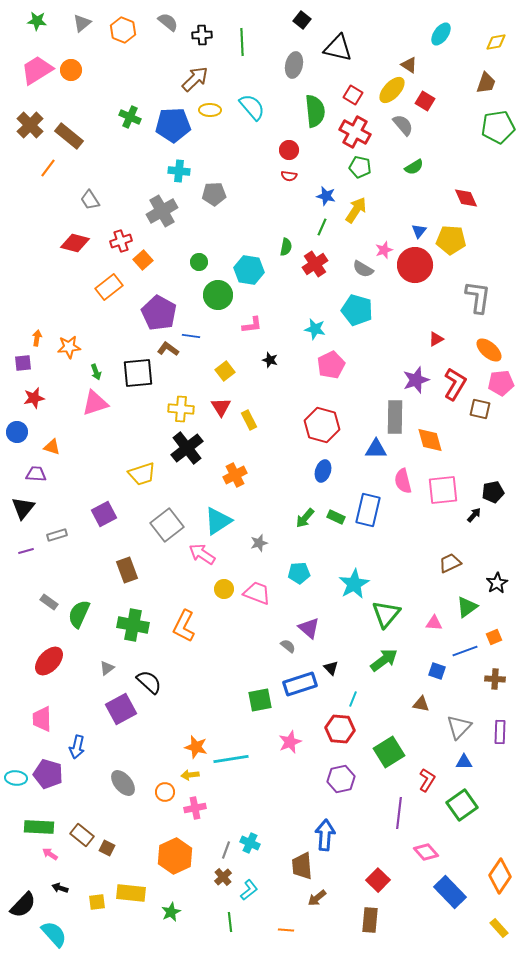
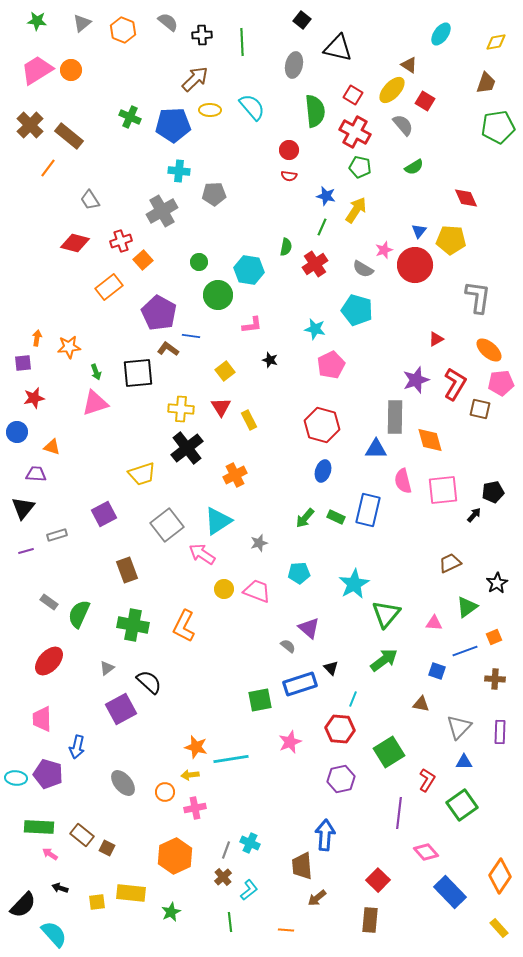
pink trapezoid at (257, 593): moved 2 px up
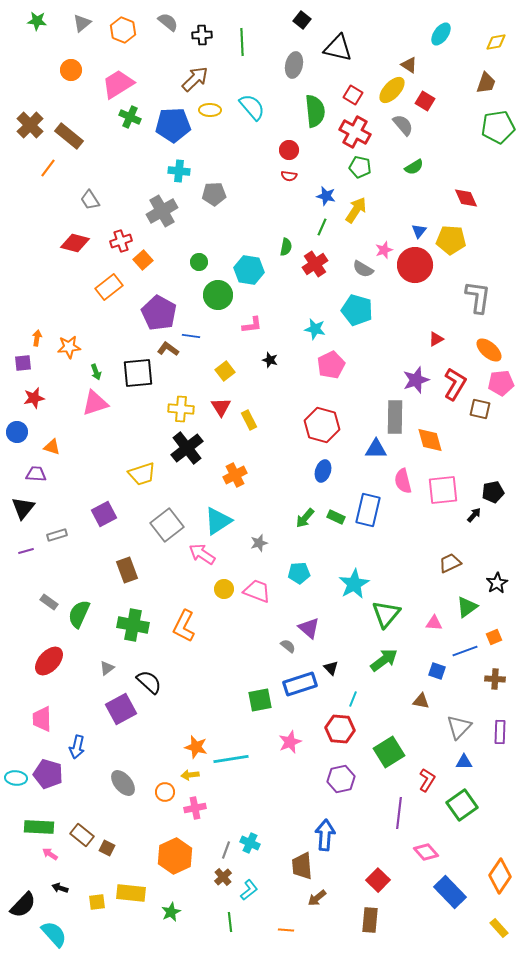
pink trapezoid at (37, 70): moved 81 px right, 14 px down
brown triangle at (421, 704): moved 3 px up
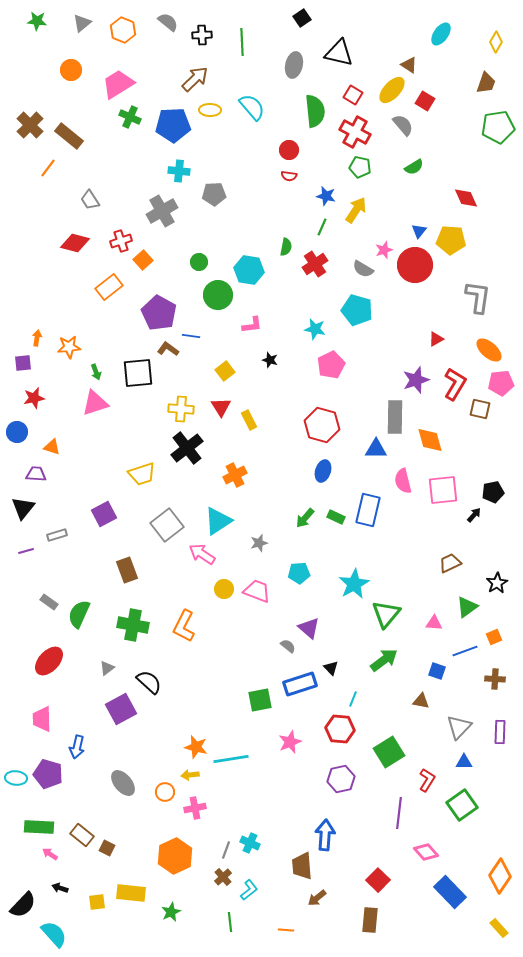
black square at (302, 20): moved 2 px up; rotated 18 degrees clockwise
yellow diamond at (496, 42): rotated 50 degrees counterclockwise
black triangle at (338, 48): moved 1 px right, 5 px down
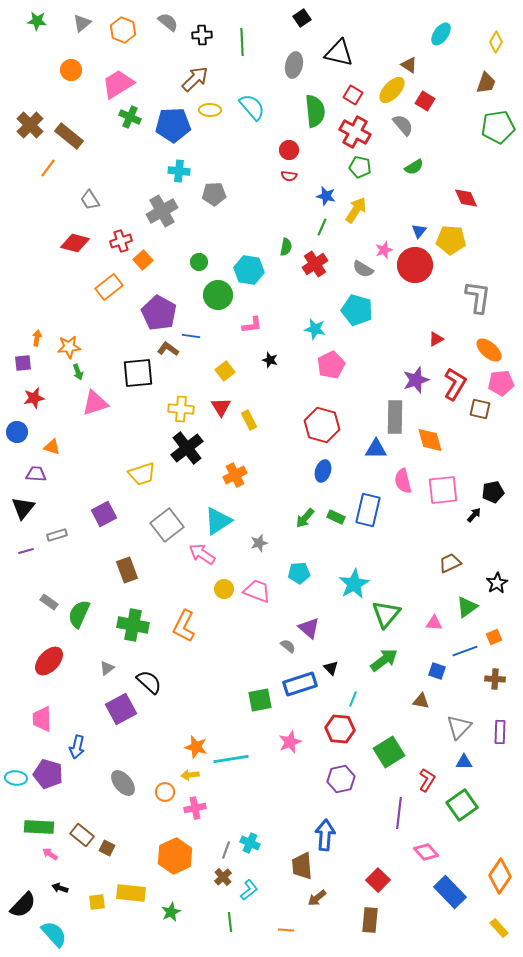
green arrow at (96, 372): moved 18 px left
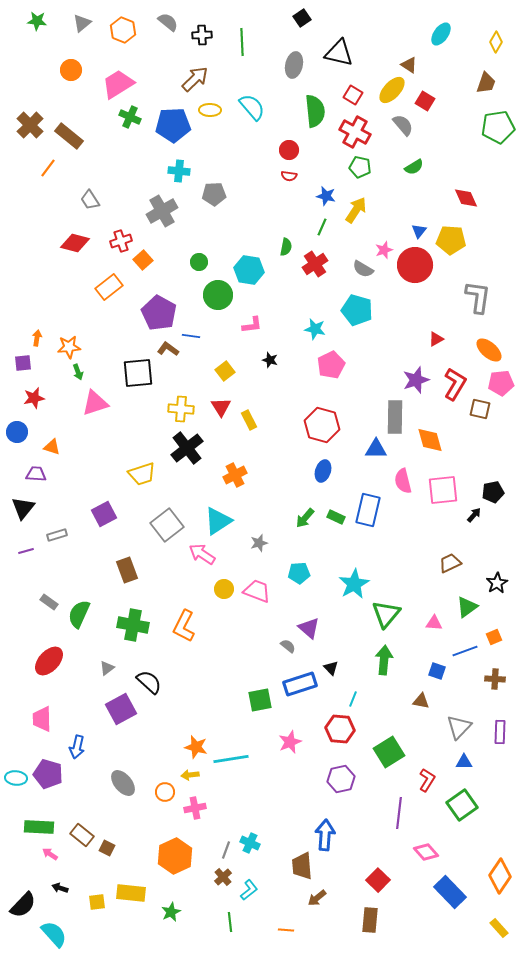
green arrow at (384, 660): rotated 48 degrees counterclockwise
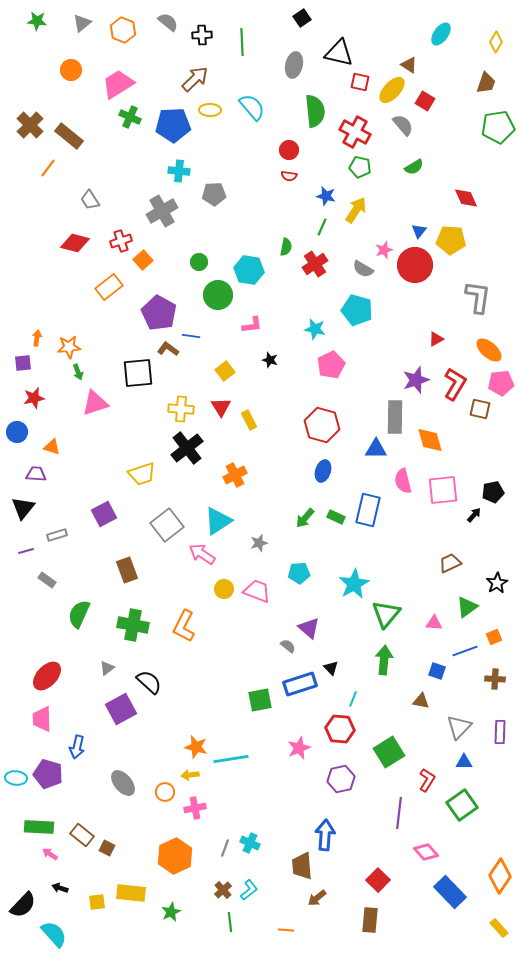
red square at (353, 95): moved 7 px right, 13 px up; rotated 18 degrees counterclockwise
gray rectangle at (49, 602): moved 2 px left, 22 px up
red ellipse at (49, 661): moved 2 px left, 15 px down
pink star at (290, 742): moved 9 px right, 6 px down
gray line at (226, 850): moved 1 px left, 2 px up
brown cross at (223, 877): moved 13 px down
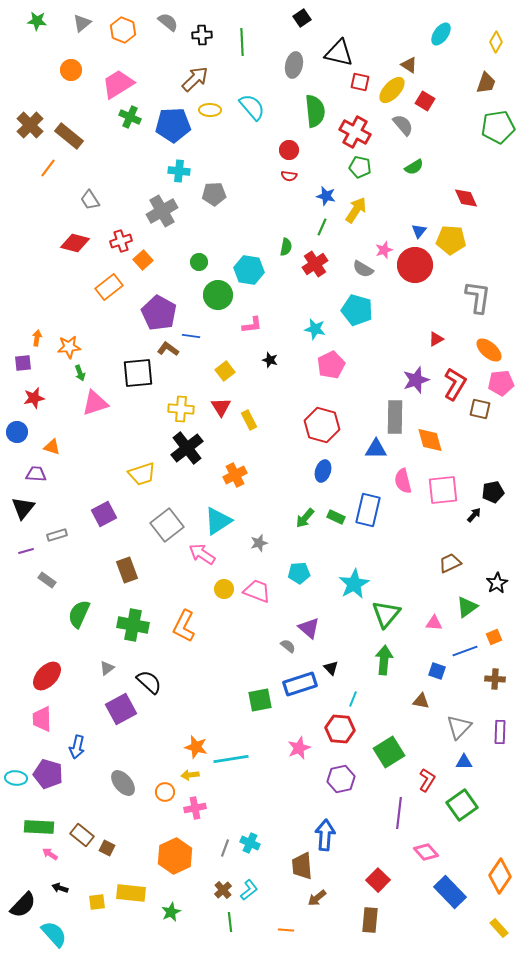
green arrow at (78, 372): moved 2 px right, 1 px down
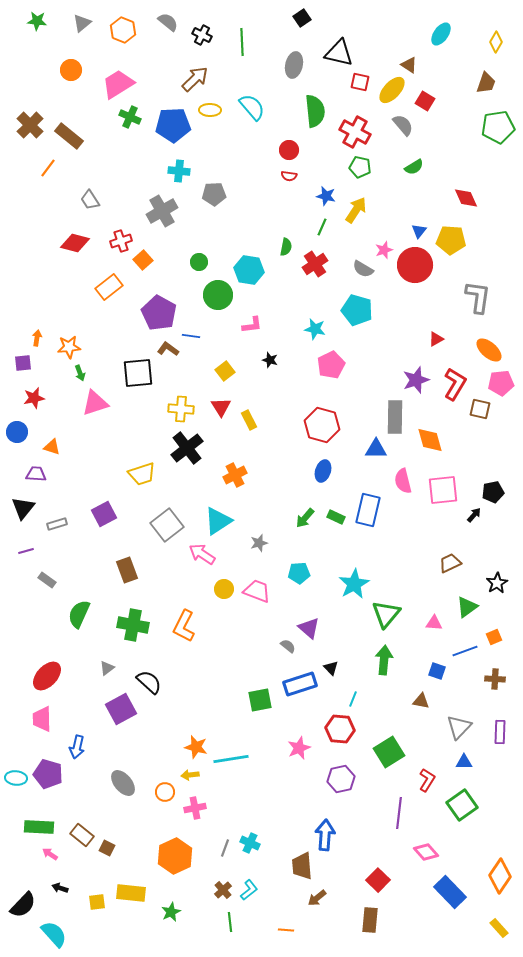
black cross at (202, 35): rotated 30 degrees clockwise
gray rectangle at (57, 535): moved 11 px up
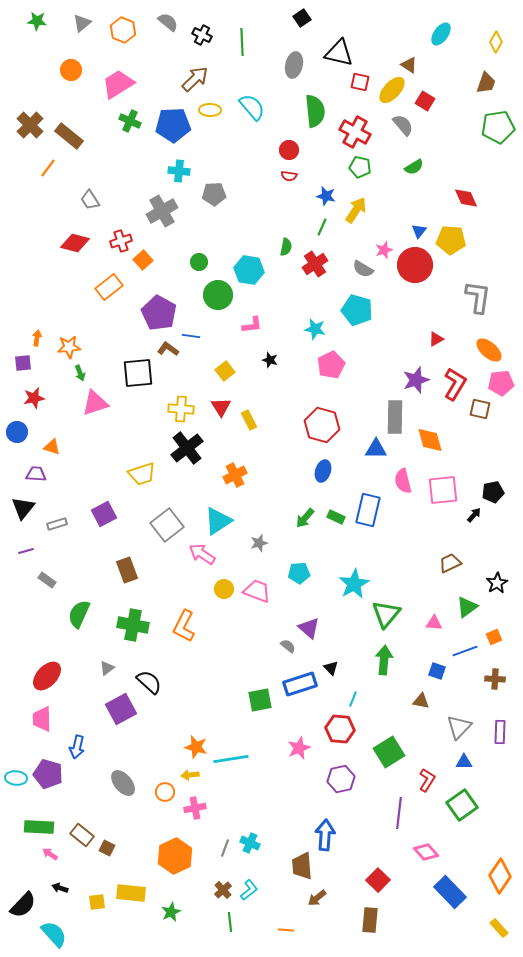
green cross at (130, 117): moved 4 px down
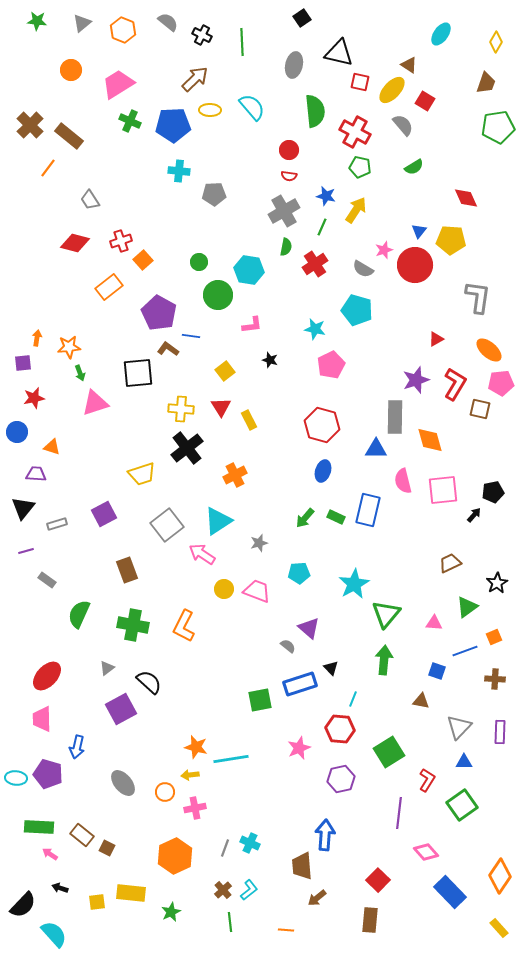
gray cross at (162, 211): moved 122 px right
